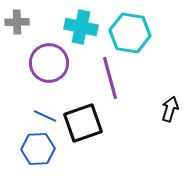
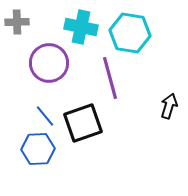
black arrow: moved 1 px left, 3 px up
blue line: rotated 25 degrees clockwise
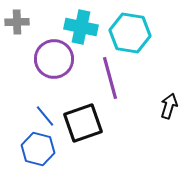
purple circle: moved 5 px right, 4 px up
blue hexagon: rotated 16 degrees clockwise
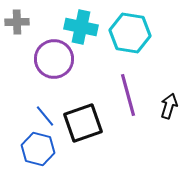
purple line: moved 18 px right, 17 px down
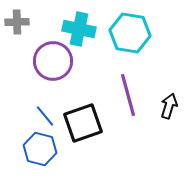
cyan cross: moved 2 px left, 2 px down
purple circle: moved 1 px left, 2 px down
blue hexagon: moved 2 px right
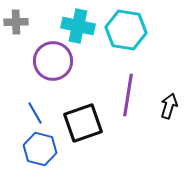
gray cross: moved 1 px left
cyan cross: moved 1 px left, 3 px up
cyan hexagon: moved 4 px left, 3 px up
purple line: rotated 24 degrees clockwise
blue line: moved 10 px left, 3 px up; rotated 10 degrees clockwise
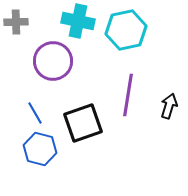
cyan cross: moved 5 px up
cyan hexagon: rotated 21 degrees counterclockwise
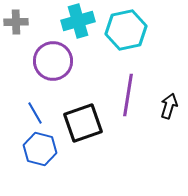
cyan cross: rotated 28 degrees counterclockwise
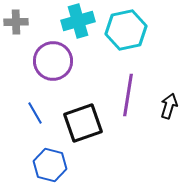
blue hexagon: moved 10 px right, 16 px down
